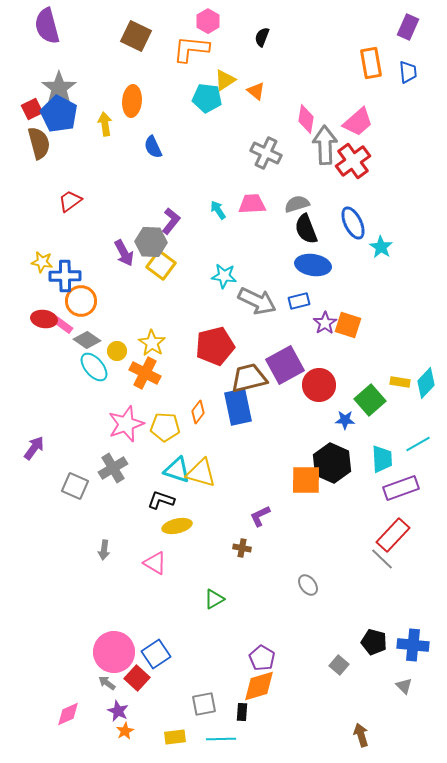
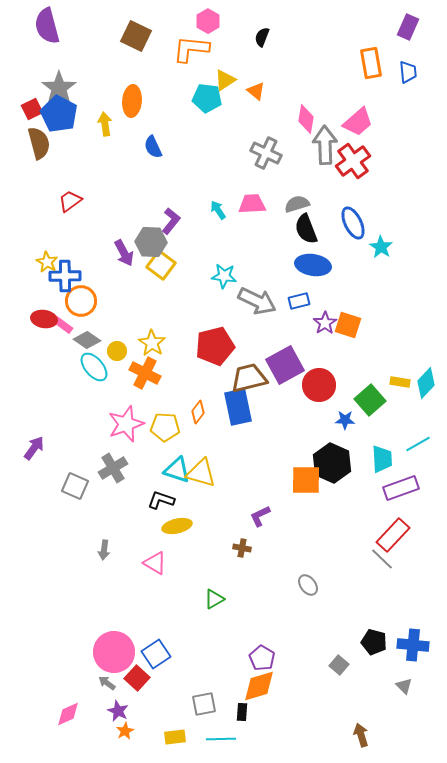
yellow star at (42, 262): moved 5 px right; rotated 20 degrees clockwise
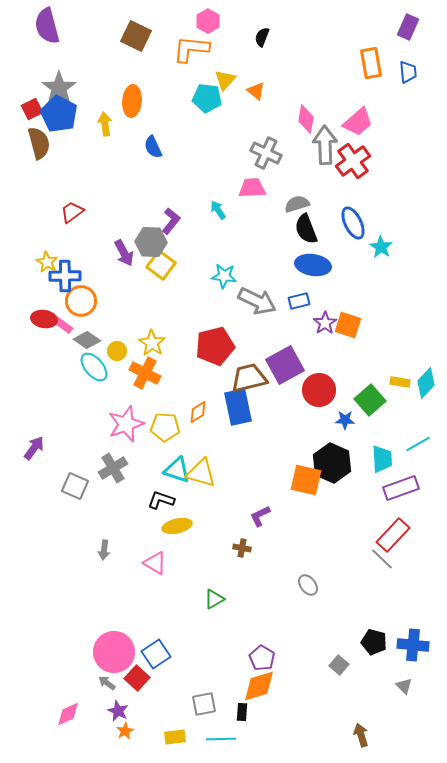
yellow triangle at (225, 80): rotated 15 degrees counterclockwise
red trapezoid at (70, 201): moved 2 px right, 11 px down
pink trapezoid at (252, 204): moved 16 px up
red circle at (319, 385): moved 5 px down
orange diamond at (198, 412): rotated 20 degrees clockwise
orange square at (306, 480): rotated 12 degrees clockwise
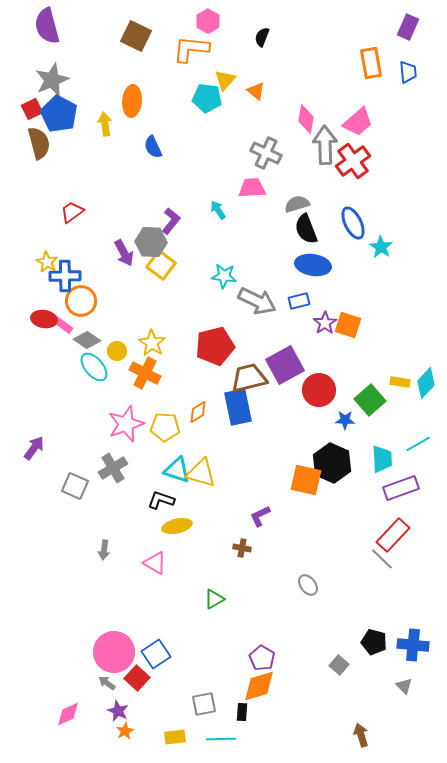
gray star at (59, 88): moved 7 px left, 8 px up; rotated 12 degrees clockwise
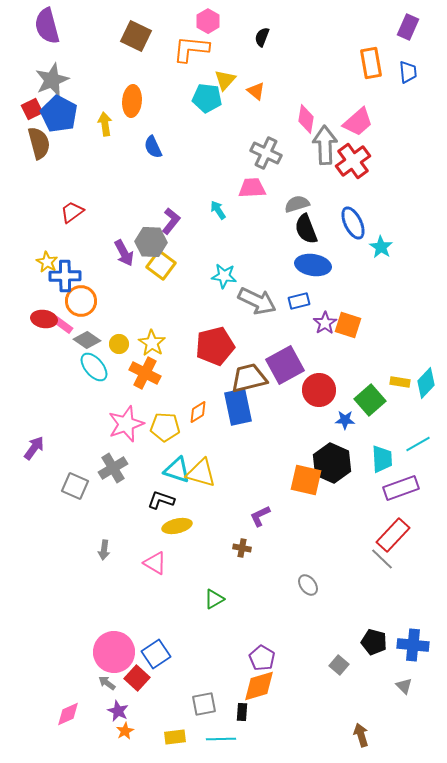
yellow circle at (117, 351): moved 2 px right, 7 px up
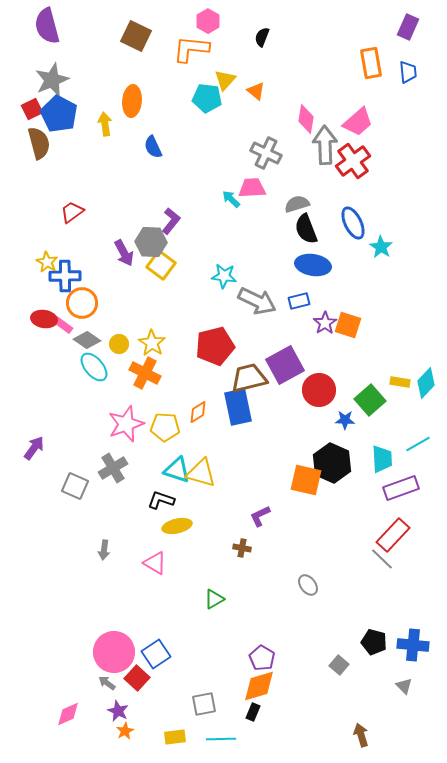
cyan arrow at (218, 210): moved 13 px right, 11 px up; rotated 12 degrees counterclockwise
orange circle at (81, 301): moved 1 px right, 2 px down
black rectangle at (242, 712): moved 11 px right; rotated 18 degrees clockwise
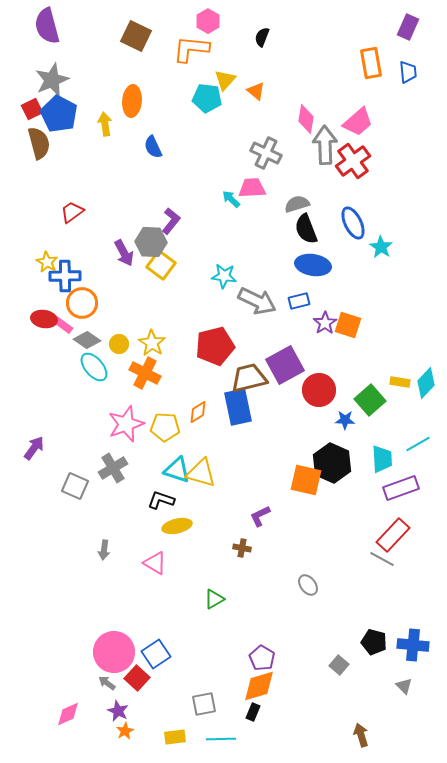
gray line at (382, 559): rotated 15 degrees counterclockwise
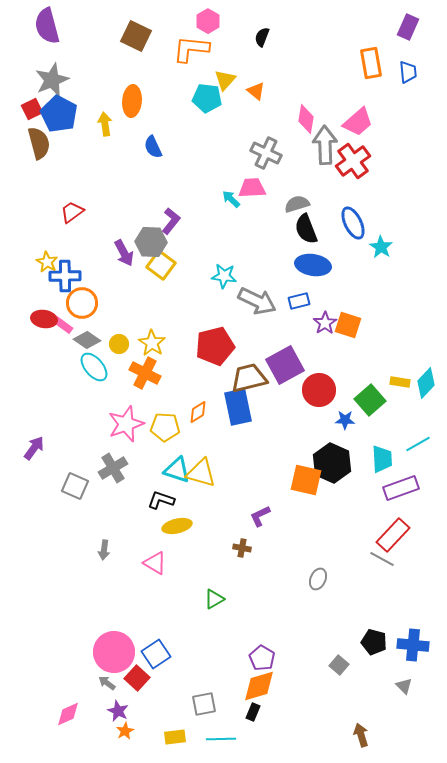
gray ellipse at (308, 585): moved 10 px right, 6 px up; rotated 60 degrees clockwise
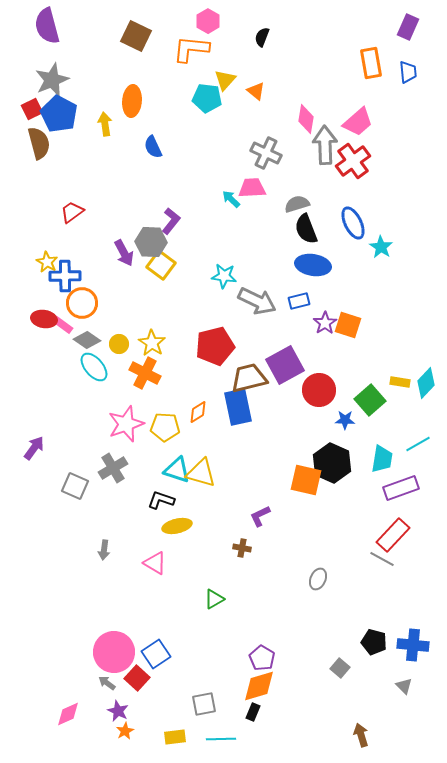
cyan trapezoid at (382, 459): rotated 12 degrees clockwise
gray square at (339, 665): moved 1 px right, 3 px down
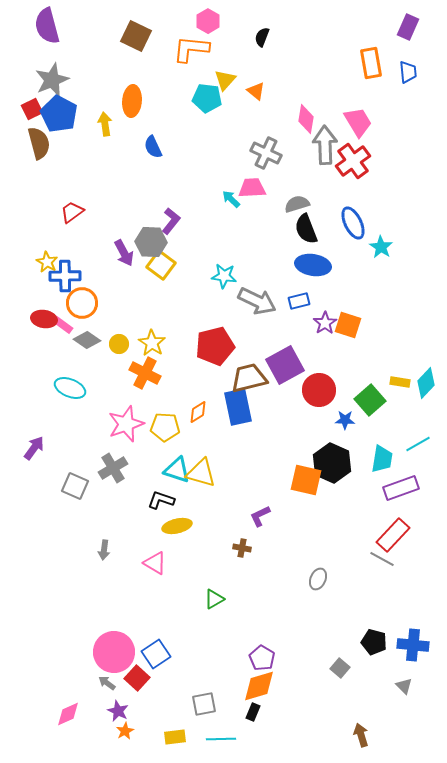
pink trapezoid at (358, 122): rotated 80 degrees counterclockwise
cyan ellipse at (94, 367): moved 24 px left, 21 px down; rotated 28 degrees counterclockwise
